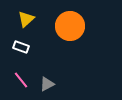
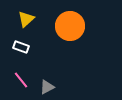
gray triangle: moved 3 px down
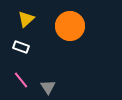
gray triangle: moved 1 px right; rotated 35 degrees counterclockwise
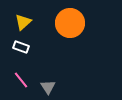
yellow triangle: moved 3 px left, 3 px down
orange circle: moved 3 px up
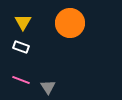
yellow triangle: rotated 18 degrees counterclockwise
pink line: rotated 30 degrees counterclockwise
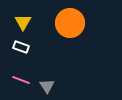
gray triangle: moved 1 px left, 1 px up
